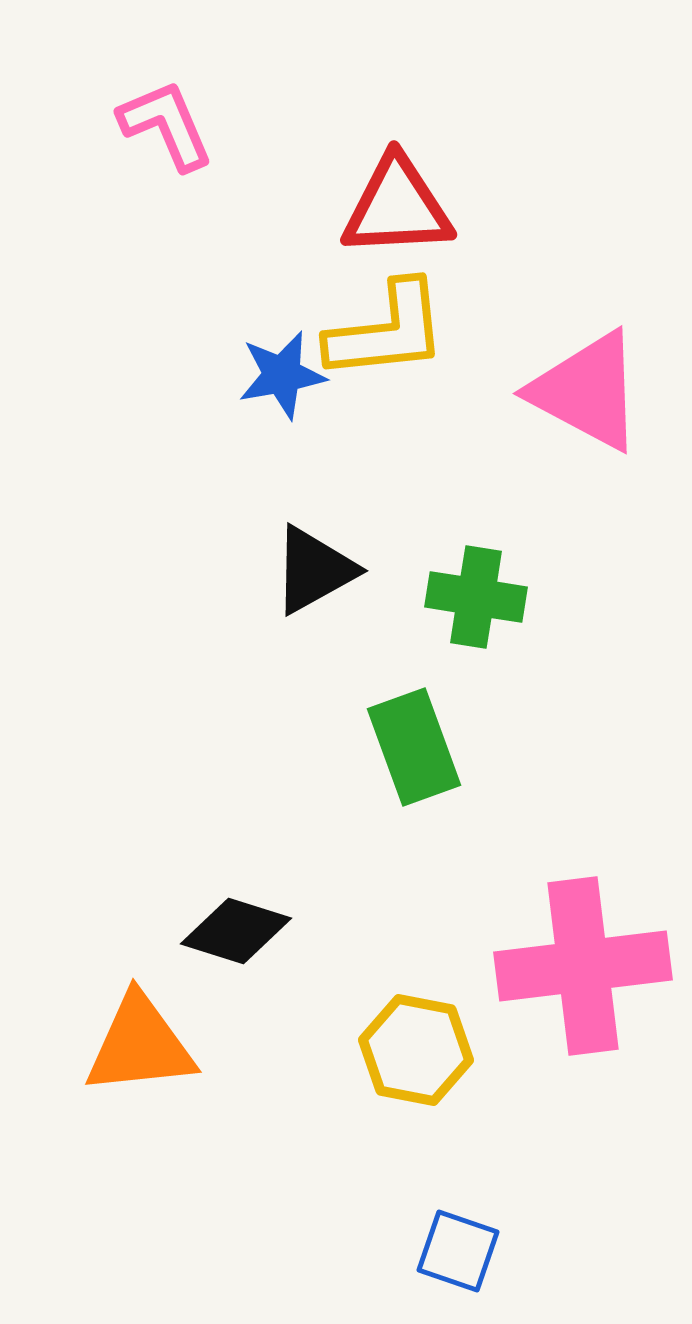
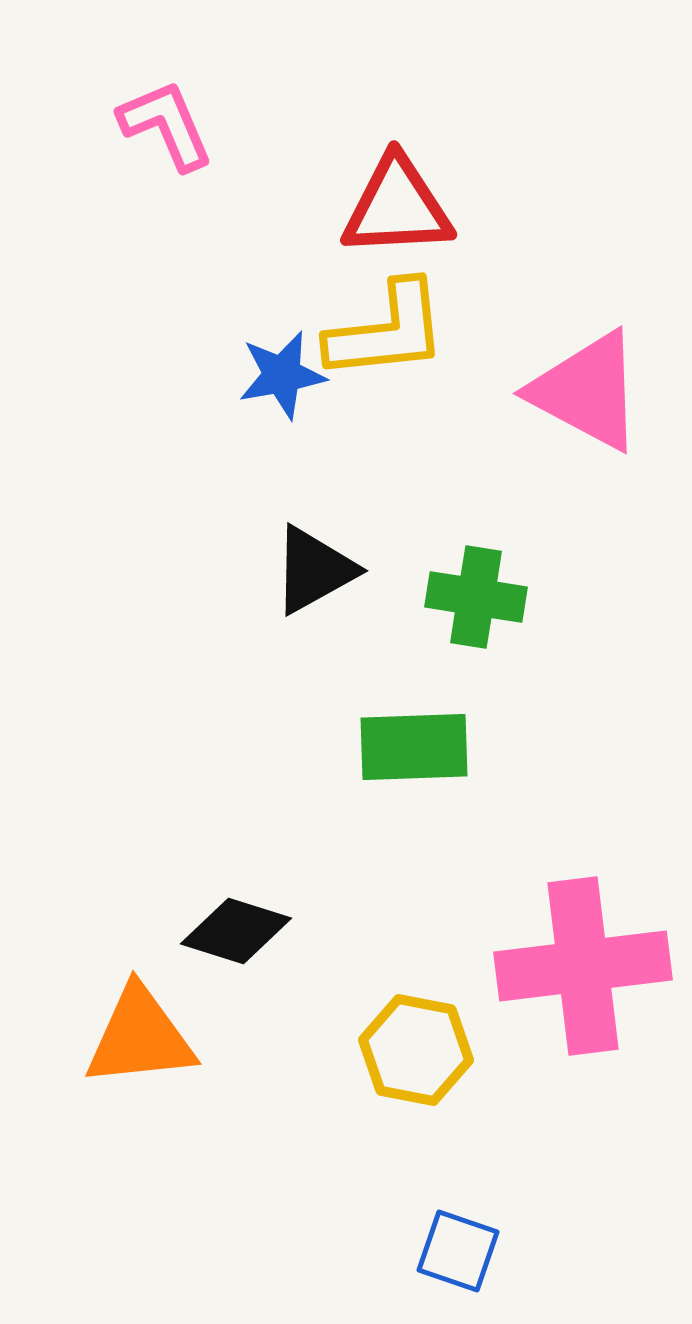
green rectangle: rotated 72 degrees counterclockwise
orange triangle: moved 8 px up
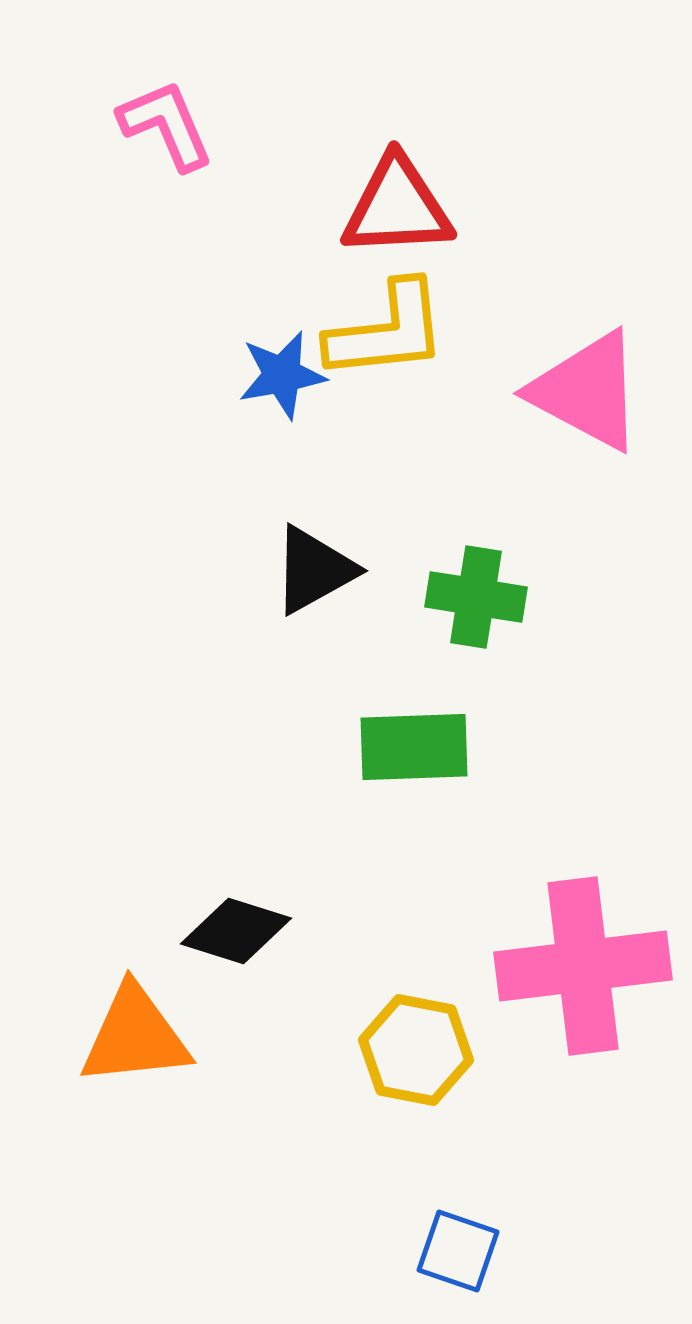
orange triangle: moved 5 px left, 1 px up
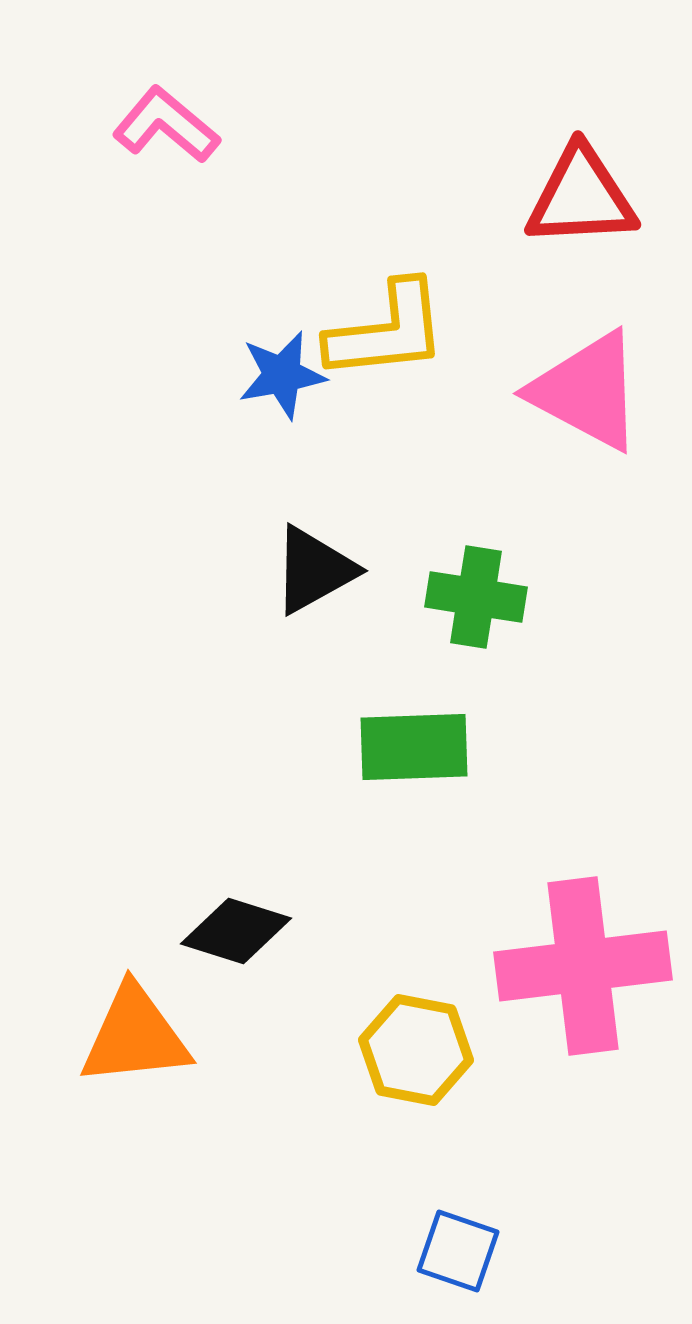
pink L-shape: rotated 27 degrees counterclockwise
red triangle: moved 184 px right, 10 px up
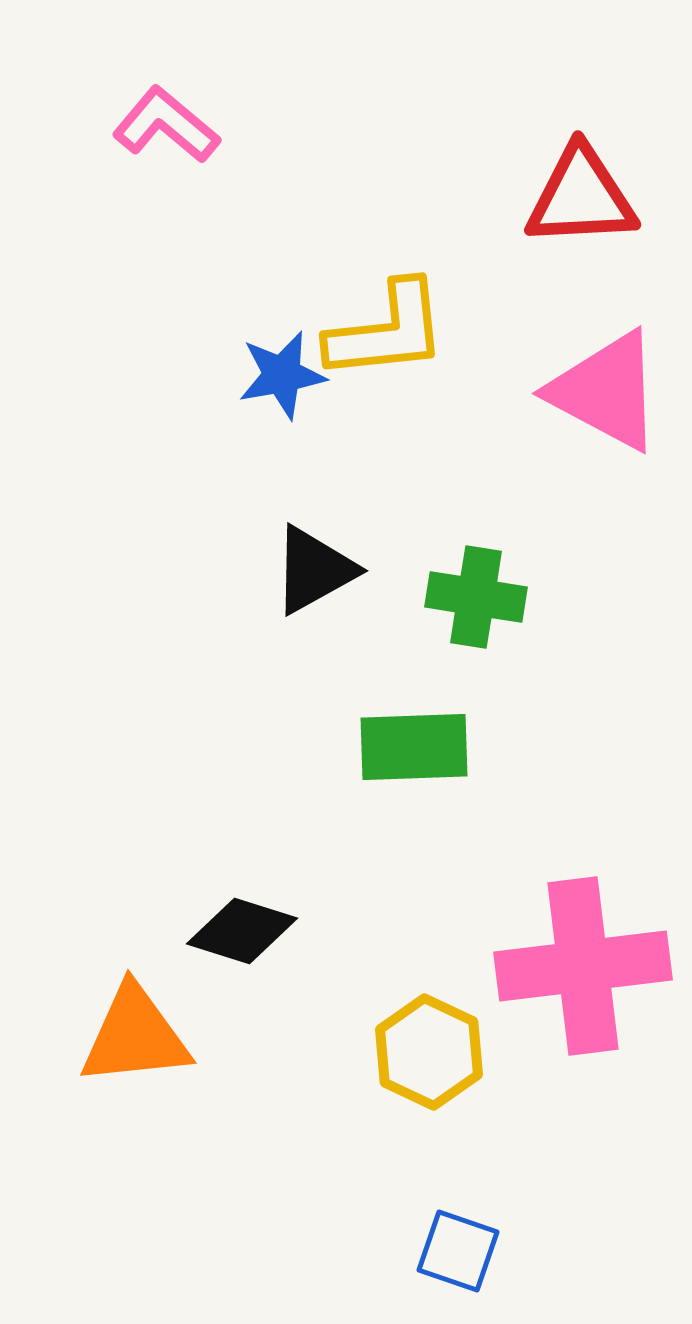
pink triangle: moved 19 px right
black diamond: moved 6 px right
yellow hexagon: moved 13 px right, 2 px down; rotated 14 degrees clockwise
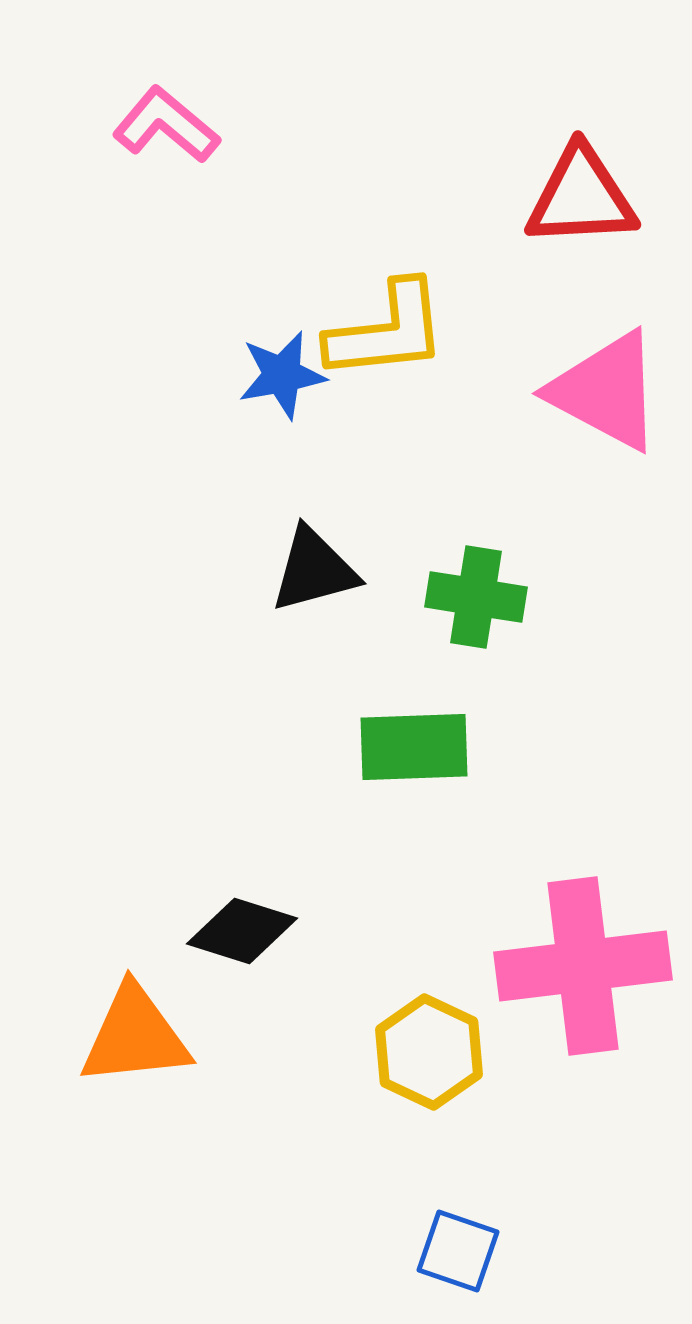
black triangle: rotated 14 degrees clockwise
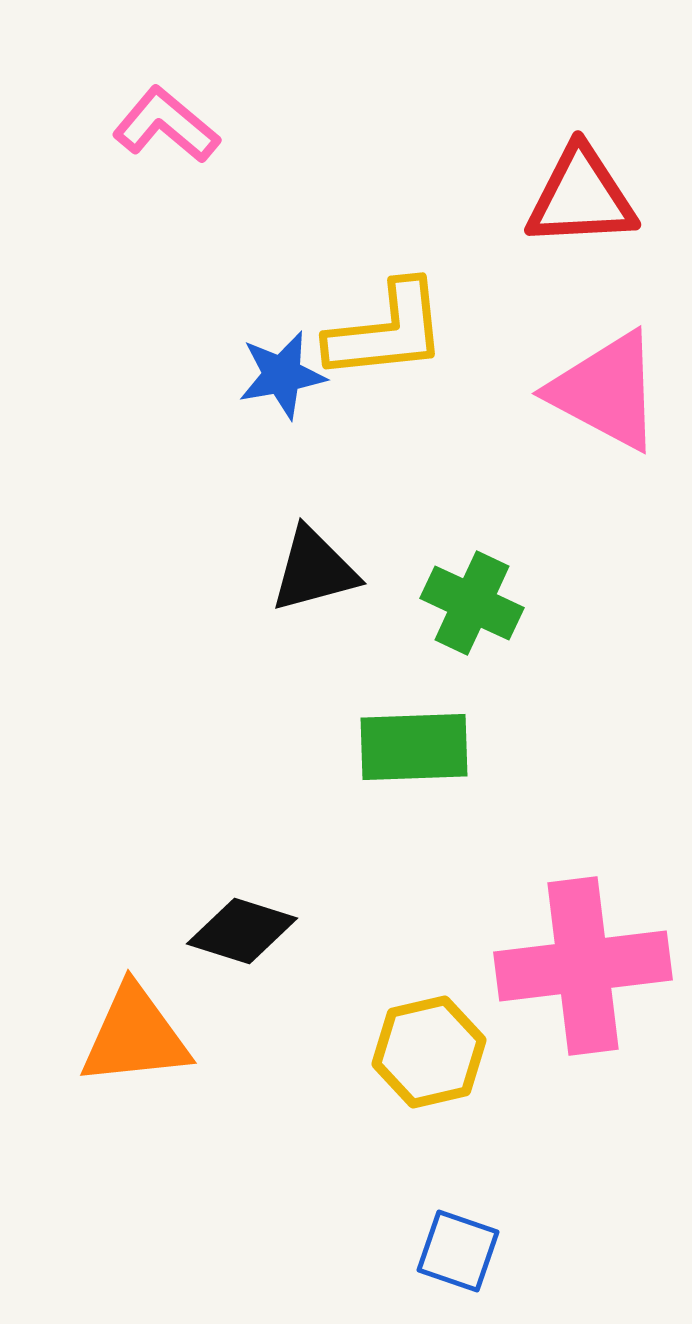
green cross: moved 4 px left, 6 px down; rotated 16 degrees clockwise
yellow hexagon: rotated 22 degrees clockwise
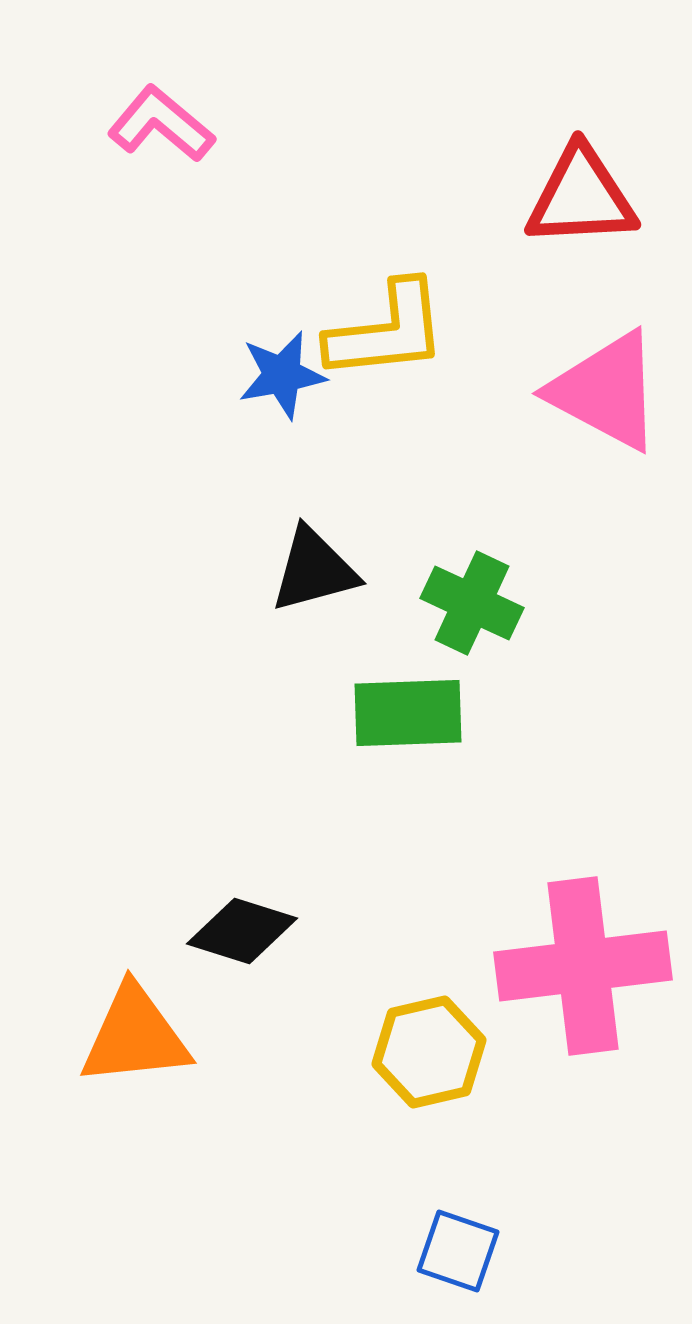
pink L-shape: moved 5 px left, 1 px up
green rectangle: moved 6 px left, 34 px up
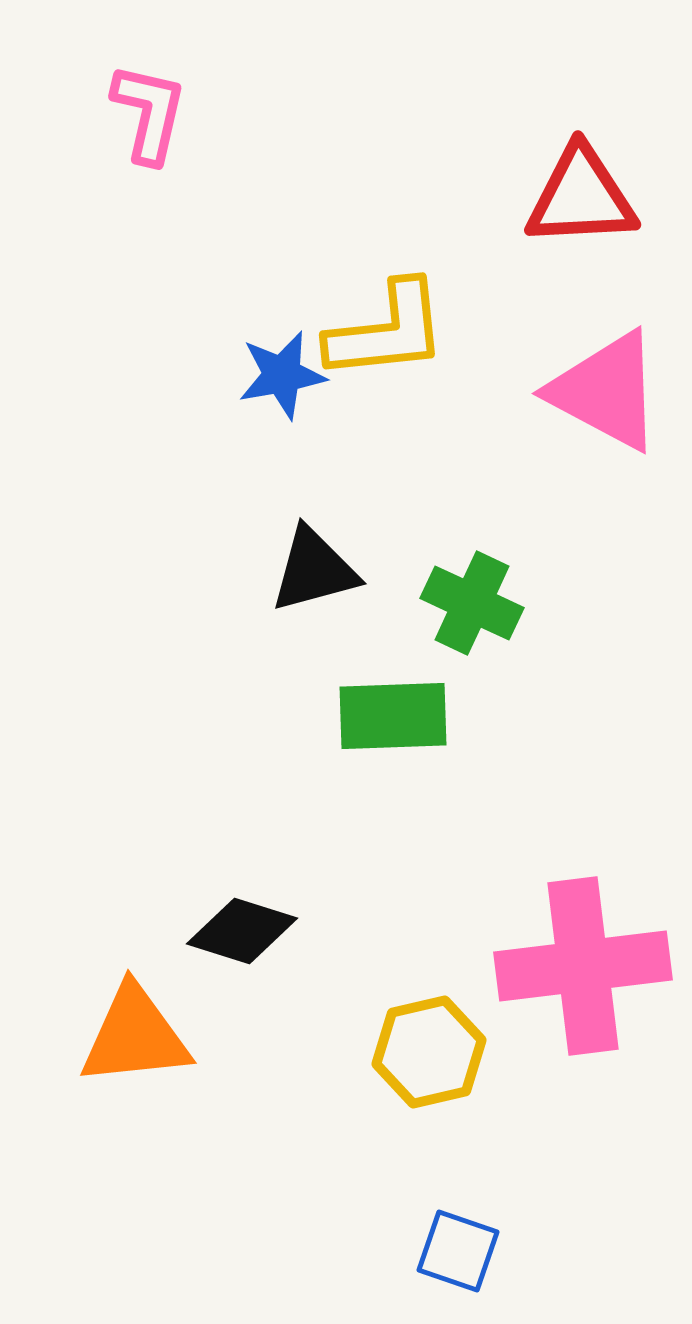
pink L-shape: moved 12 px left, 11 px up; rotated 63 degrees clockwise
green rectangle: moved 15 px left, 3 px down
